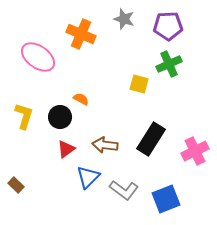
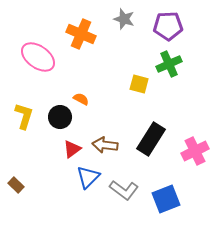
red triangle: moved 6 px right
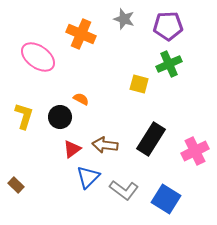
blue square: rotated 36 degrees counterclockwise
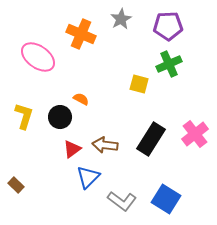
gray star: moved 3 px left; rotated 25 degrees clockwise
pink cross: moved 17 px up; rotated 12 degrees counterclockwise
gray L-shape: moved 2 px left, 11 px down
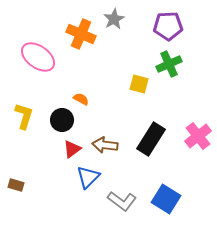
gray star: moved 7 px left
black circle: moved 2 px right, 3 px down
pink cross: moved 3 px right, 2 px down
brown rectangle: rotated 28 degrees counterclockwise
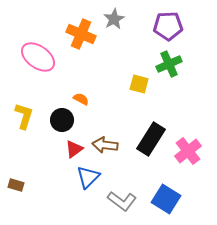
pink cross: moved 10 px left, 15 px down
red triangle: moved 2 px right
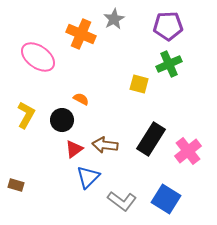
yellow L-shape: moved 2 px right, 1 px up; rotated 12 degrees clockwise
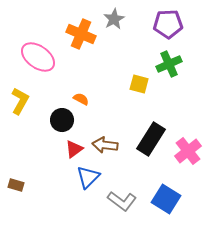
purple pentagon: moved 2 px up
yellow L-shape: moved 6 px left, 14 px up
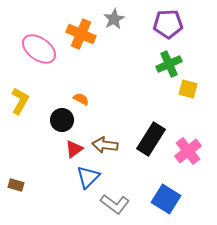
pink ellipse: moved 1 px right, 8 px up
yellow square: moved 49 px right, 5 px down
gray L-shape: moved 7 px left, 3 px down
